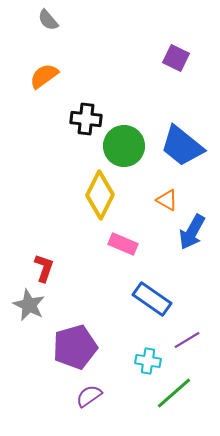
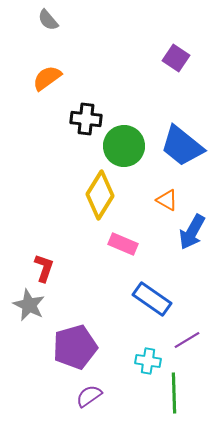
purple square: rotated 8 degrees clockwise
orange semicircle: moved 3 px right, 2 px down
yellow diamond: rotated 6 degrees clockwise
green line: rotated 51 degrees counterclockwise
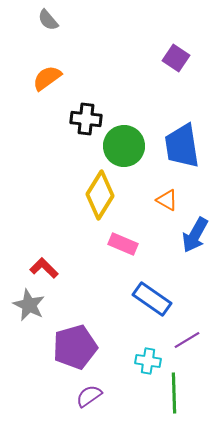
blue trapezoid: rotated 42 degrees clockwise
blue arrow: moved 3 px right, 3 px down
red L-shape: rotated 64 degrees counterclockwise
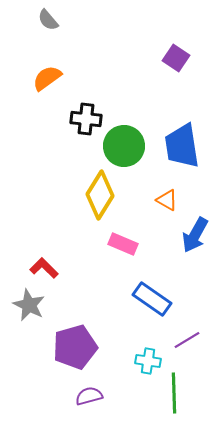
purple semicircle: rotated 20 degrees clockwise
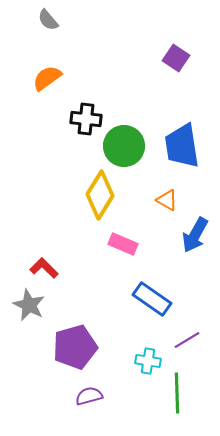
green line: moved 3 px right
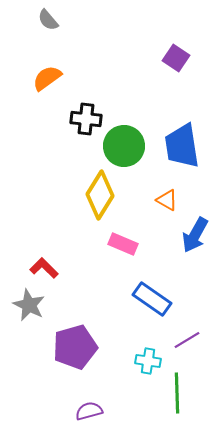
purple semicircle: moved 15 px down
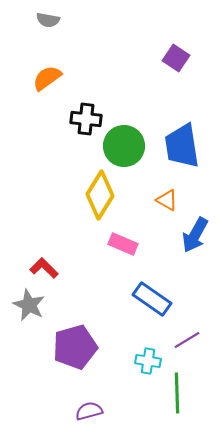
gray semicircle: rotated 40 degrees counterclockwise
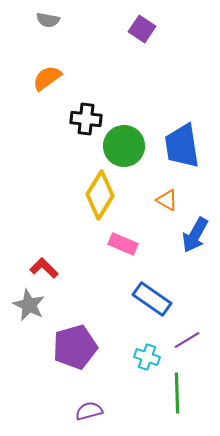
purple square: moved 34 px left, 29 px up
cyan cross: moved 1 px left, 4 px up; rotated 10 degrees clockwise
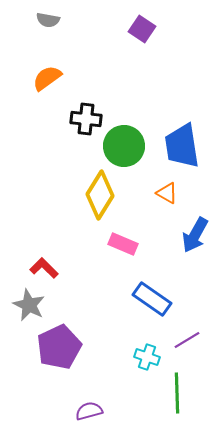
orange triangle: moved 7 px up
purple pentagon: moved 16 px left; rotated 9 degrees counterclockwise
